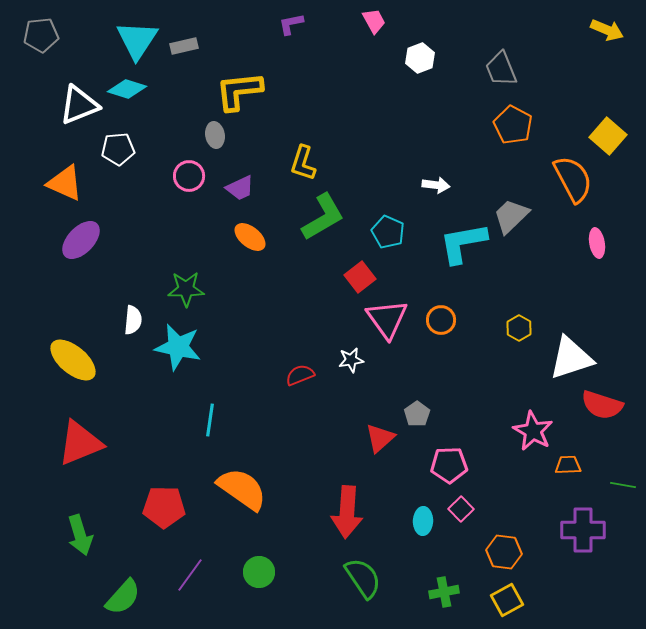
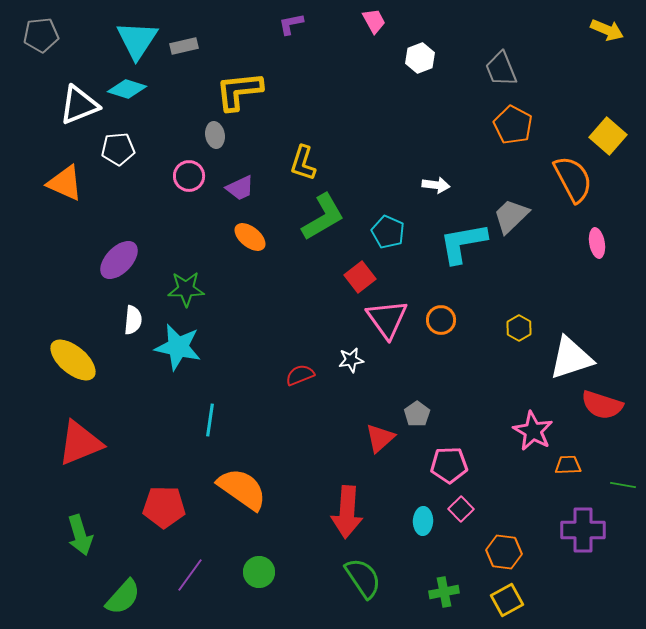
purple ellipse at (81, 240): moved 38 px right, 20 px down
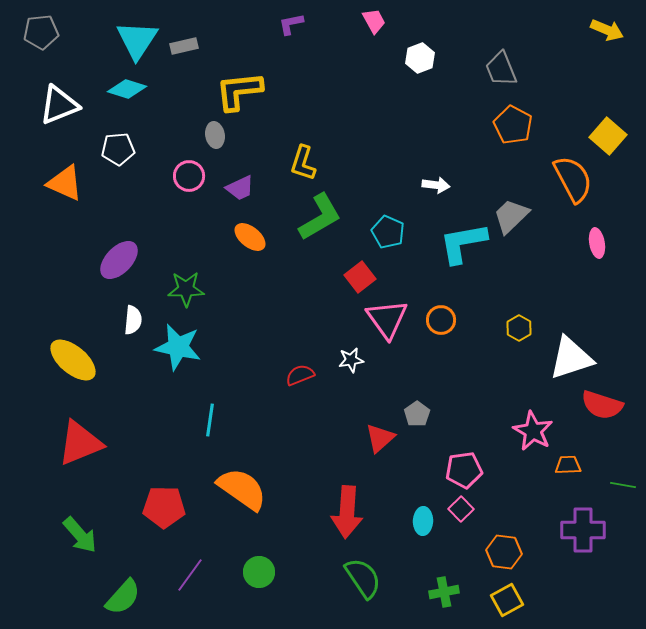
gray pentagon at (41, 35): moved 3 px up
white triangle at (79, 105): moved 20 px left
green L-shape at (323, 217): moved 3 px left
pink pentagon at (449, 465): moved 15 px right, 5 px down; rotated 6 degrees counterclockwise
green arrow at (80, 535): rotated 24 degrees counterclockwise
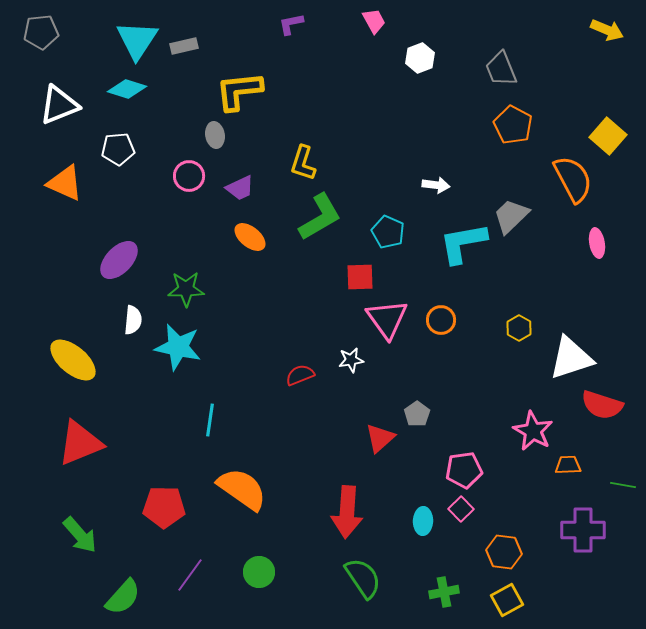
red square at (360, 277): rotated 36 degrees clockwise
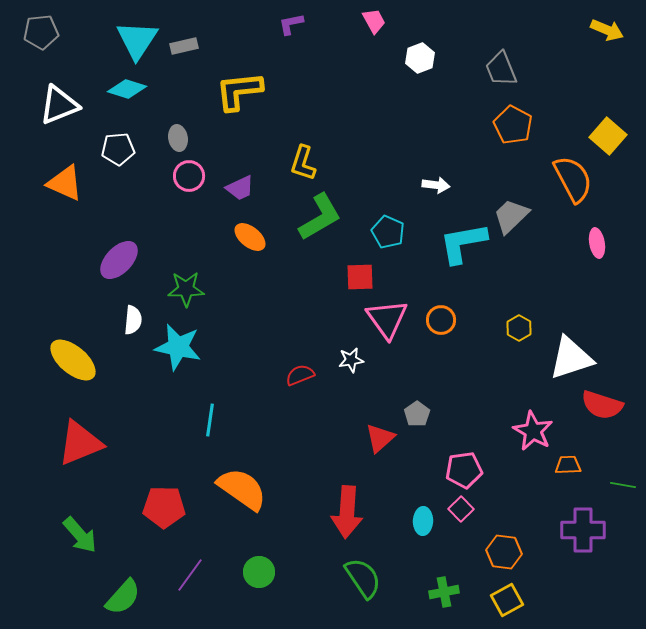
gray ellipse at (215, 135): moved 37 px left, 3 px down
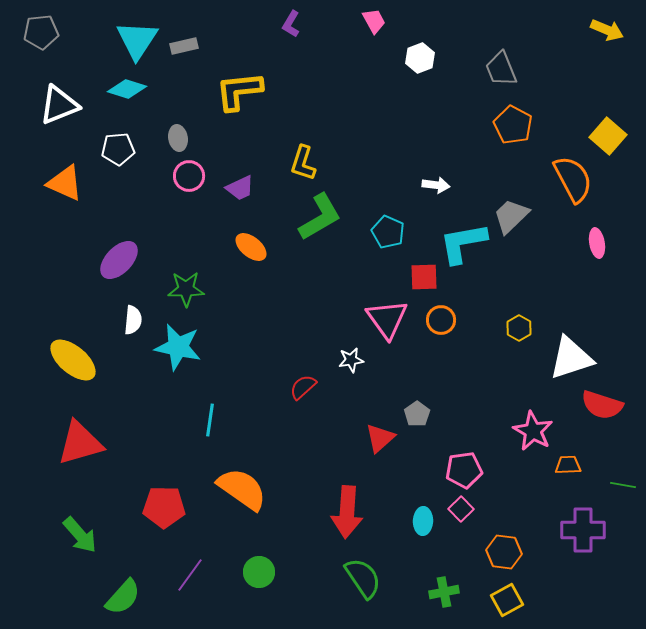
purple L-shape at (291, 24): rotated 48 degrees counterclockwise
orange ellipse at (250, 237): moved 1 px right, 10 px down
red square at (360, 277): moved 64 px right
red semicircle at (300, 375): moved 3 px right, 12 px down; rotated 20 degrees counterclockwise
red triangle at (80, 443): rotated 6 degrees clockwise
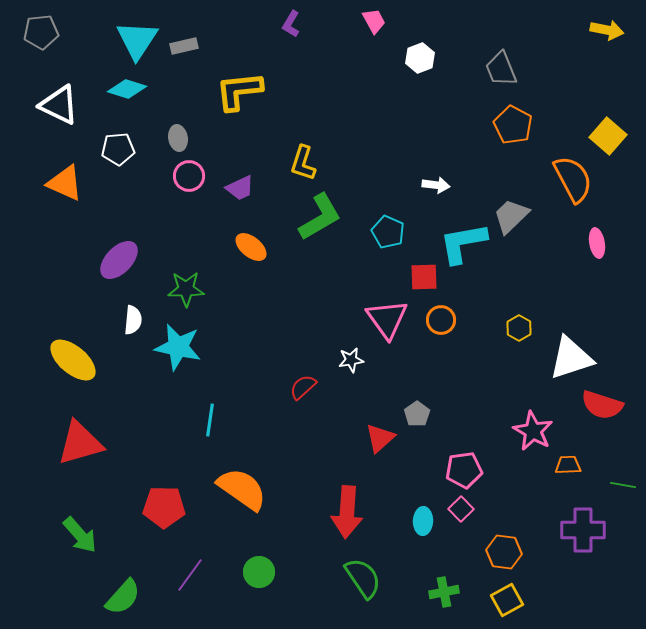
yellow arrow at (607, 30): rotated 12 degrees counterclockwise
white triangle at (59, 105): rotated 48 degrees clockwise
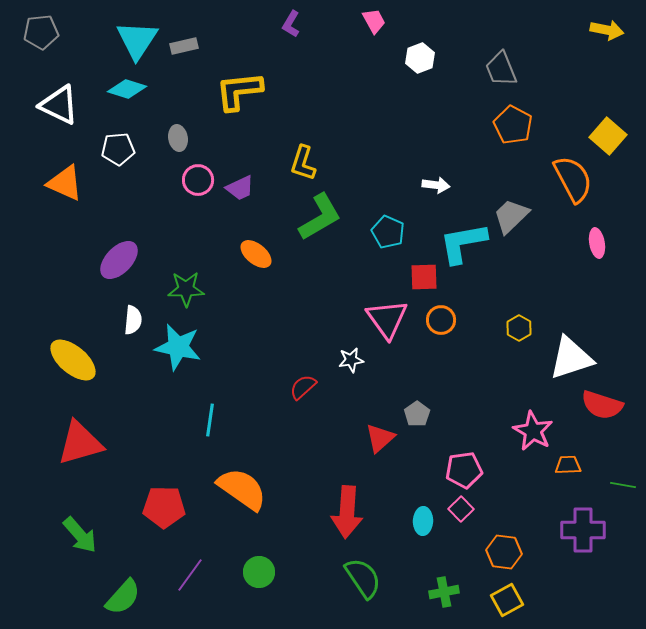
pink circle at (189, 176): moved 9 px right, 4 px down
orange ellipse at (251, 247): moved 5 px right, 7 px down
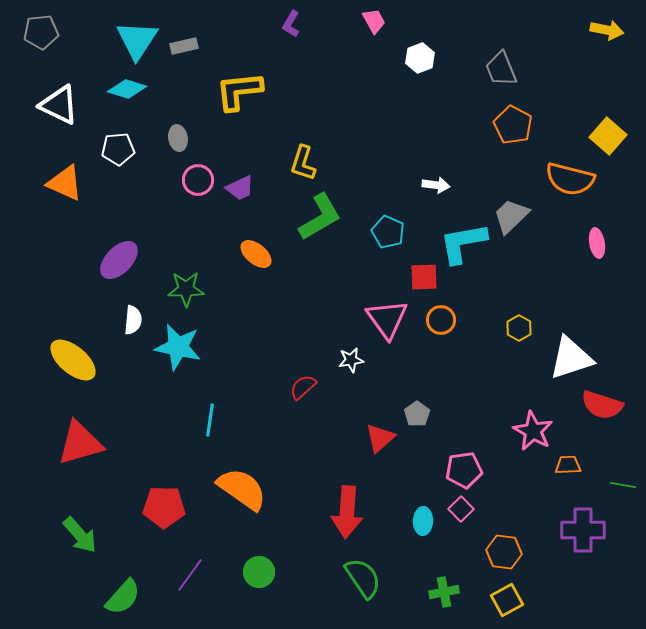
orange semicircle at (573, 179): moved 3 px left; rotated 132 degrees clockwise
